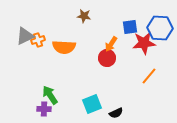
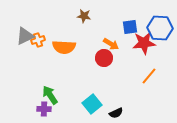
orange arrow: rotated 91 degrees counterclockwise
red circle: moved 3 px left
cyan square: rotated 18 degrees counterclockwise
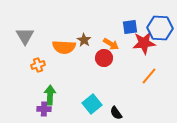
brown star: moved 24 px down; rotated 24 degrees clockwise
gray triangle: rotated 36 degrees counterclockwise
orange cross: moved 25 px down
green arrow: rotated 36 degrees clockwise
black semicircle: rotated 80 degrees clockwise
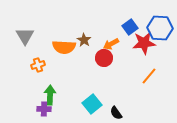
blue square: rotated 28 degrees counterclockwise
orange arrow: rotated 119 degrees clockwise
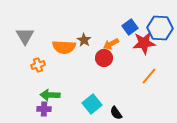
green arrow: rotated 90 degrees counterclockwise
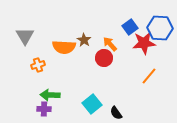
orange arrow: moved 1 px left; rotated 77 degrees clockwise
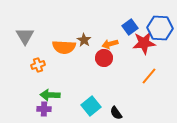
orange arrow: rotated 63 degrees counterclockwise
cyan square: moved 1 px left, 2 px down
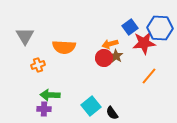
brown star: moved 32 px right, 16 px down
black semicircle: moved 4 px left
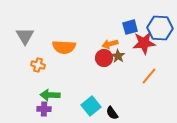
blue square: rotated 21 degrees clockwise
brown star: moved 2 px right
orange cross: rotated 32 degrees clockwise
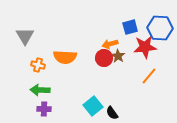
red star: moved 1 px right, 4 px down
orange semicircle: moved 1 px right, 10 px down
green arrow: moved 10 px left, 5 px up
cyan square: moved 2 px right
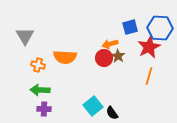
red star: moved 4 px right; rotated 20 degrees counterclockwise
orange line: rotated 24 degrees counterclockwise
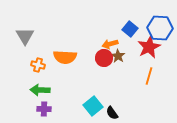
blue square: moved 2 px down; rotated 35 degrees counterclockwise
